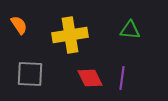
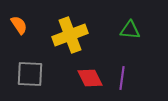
yellow cross: rotated 12 degrees counterclockwise
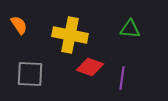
green triangle: moved 1 px up
yellow cross: rotated 32 degrees clockwise
red diamond: moved 11 px up; rotated 44 degrees counterclockwise
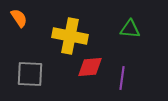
orange semicircle: moved 7 px up
yellow cross: moved 1 px down
red diamond: rotated 24 degrees counterclockwise
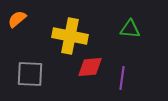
orange semicircle: moved 2 px left, 1 px down; rotated 96 degrees counterclockwise
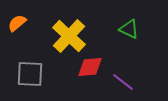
orange semicircle: moved 4 px down
green triangle: moved 1 px left; rotated 20 degrees clockwise
yellow cross: moved 1 px left; rotated 32 degrees clockwise
purple line: moved 1 px right, 4 px down; rotated 60 degrees counterclockwise
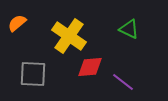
yellow cross: rotated 8 degrees counterclockwise
gray square: moved 3 px right
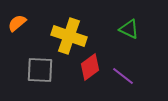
yellow cross: rotated 16 degrees counterclockwise
red diamond: rotated 32 degrees counterclockwise
gray square: moved 7 px right, 4 px up
purple line: moved 6 px up
